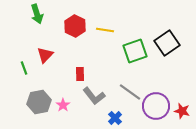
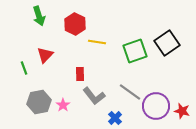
green arrow: moved 2 px right, 2 px down
red hexagon: moved 2 px up
yellow line: moved 8 px left, 12 px down
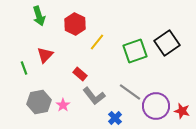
yellow line: rotated 60 degrees counterclockwise
red rectangle: rotated 48 degrees counterclockwise
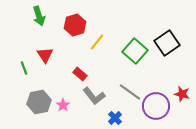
red hexagon: moved 1 px down; rotated 15 degrees clockwise
green square: rotated 30 degrees counterclockwise
red triangle: rotated 18 degrees counterclockwise
red star: moved 17 px up
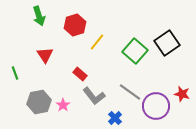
green line: moved 9 px left, 5 px down
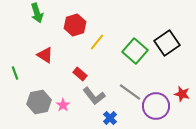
green arrow: moved 2 px left, 3 px up
red triangle: rotated 24 degrees counterclockwise
blue cross: moved 5 px left
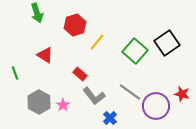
gray hexagon: rotated 20 degrees counterclockwise
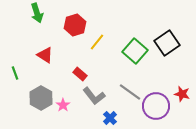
gray hexagon: moved 2 px right, 4 px up
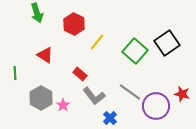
red hexagon: moved 1 px left, 1 px up; rotated 15 degrees counterclockwise
green line: rotated 16 degrees clockwise
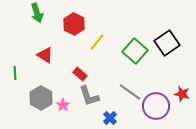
gray L-shape: moved 5 px left; rotated 20 degrees clockwise
